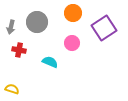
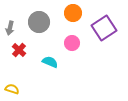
gray circle: moved 2 px right
gray arrow: moved 1 px left, 1 px down
red cross: rotated 32 degrees clockwise
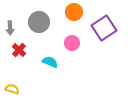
orange circle: moved 1 px right, 1 px up
gray arrow: rotated 16 degrees counterclockwise
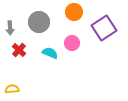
cyan semicircle: moved 9 px up
yellow semicircle: rotated 24 degrees counterclockwise
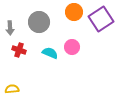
purple square: moved 3 px left, 9 px up
pink circle: moved 4 px down
red cross: rotated 24 degrees counterclockwise
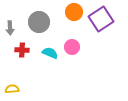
red cross: moved 3 px right; rotated 16 degrees counterclockwise
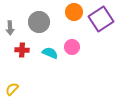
yellow semicircle: rotated 40 degrees counterclockwise
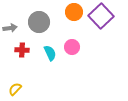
purple square: moved 3 px up; rotated 10 degrees counterclockwise
gray arrow: rotated 96 degrees counterclockwise
cyan semicircle: rotated 42 degrees clockwise
yellow semicircle: moved 3 px right
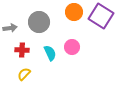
purple square: rotated 15 degrees counterclockwise
yellow semicircle: moved 9 px right, 15 px up
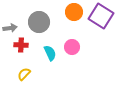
red cross: moved 1 px left, 5 px up
